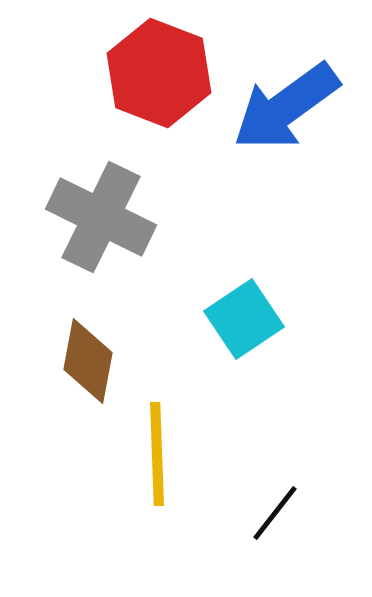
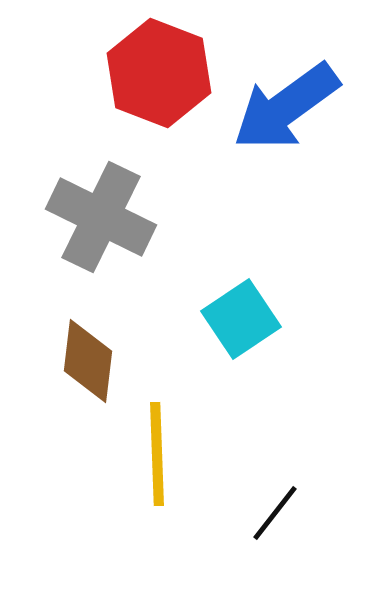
cyan square: moved 3 px left
brown diamond: rotated 4 degrees counterclockwise
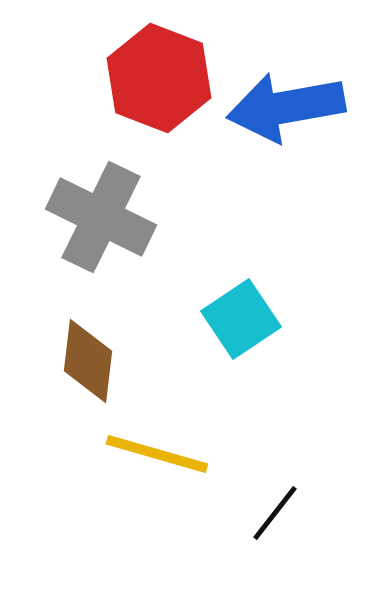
red hexagon: moved 5 px down
blue arrow: rotated 26 degrees clockwise
yellow line: rotated 72 degrees counterclockwise
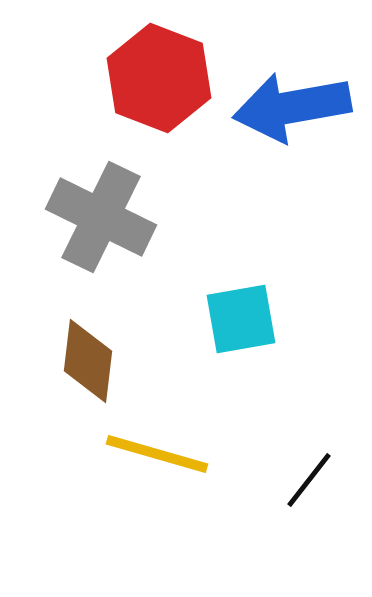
blue arrow: moved 6 px right
cyan square: rotated 24 degrees clockwise
black line: moved 34 px right, 33 px up
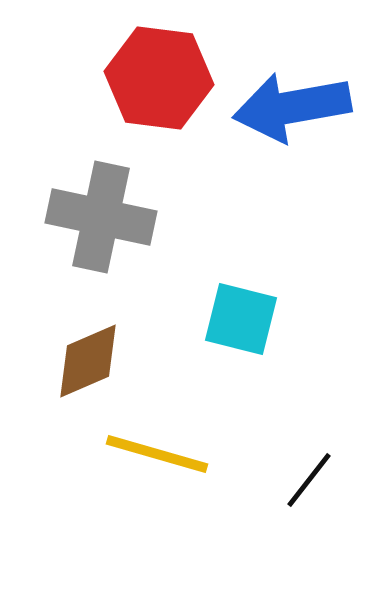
red hexagon: rotated 14 degrees counterclockwise
gray cross: rotated 14 degrees counterclockwise
cyan square: rotated 24 degrees clockwise
brown diamond: rotated 60 degrees clockwise
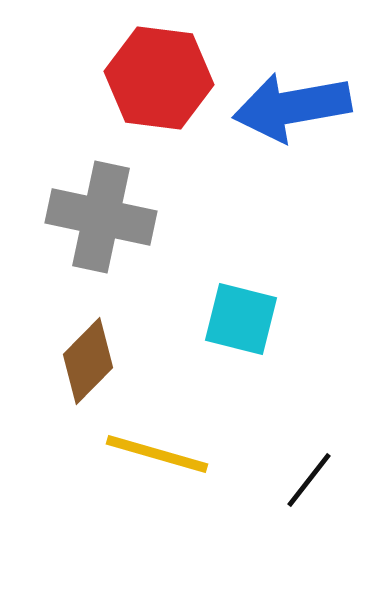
brown diamond: rotated 22 degrees counterclockwise
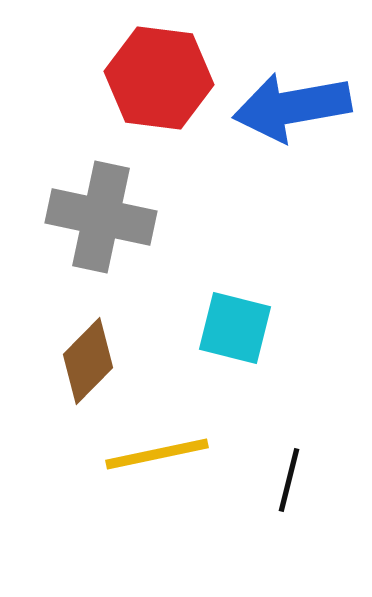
cyan square: moved 6 px left, 9 px down
yellow line: rotated 28 degrees counterclockwise
black line: moved 20 px left; rotated 24 degrees counterclockwise
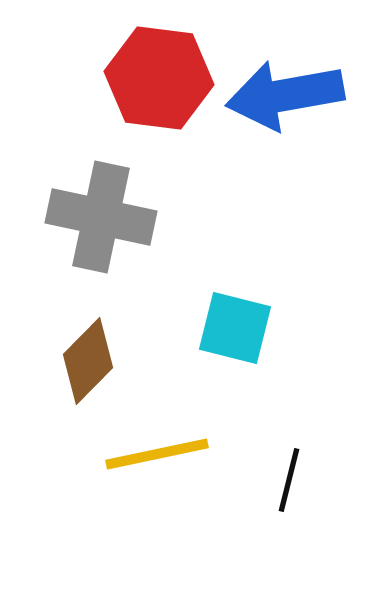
blue arrow: moved 7 px left, 12 px up
